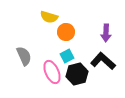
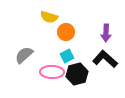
gray semicircle: moved 1 px up; rotated 108 degrees counterclockwise
black L-shape: moved 2 px right, 2 px up
pink ellipse: rotated 65 degrees counterclockwise
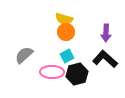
yellow semicircle: moved 15 px right, 2 px down
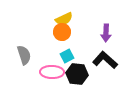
yellow semicircle: rotated 42 degrees counterclockwise
orange circle: moved 4 px left
gray semicircle: rotated 114 degrees clockwise
black L-shape: moved 1 px down
black hexagon: rotated 20 degrees clockwise
